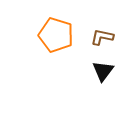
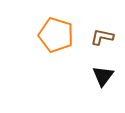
black triangle: moved 5 px down
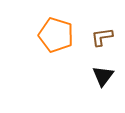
brown L-shape: rotated 20 degrees counterclockwise
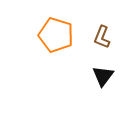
brown L-shape: rotated 60 degrees counterclockwise
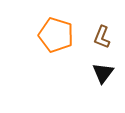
black triangle: moved 3 px up
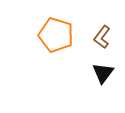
brown L-shape: rotated 15 degrees clockwise
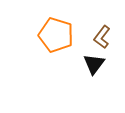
black triangle: moved 9 px left, 9 px up
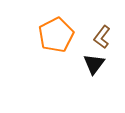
orange pentagon: rotated 28 degrees clockwise
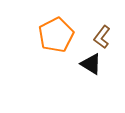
black triangle: moved 3 px left; rotated 35 degrees counterclockwise
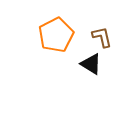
brown L-shape: rotated 130 degrees clockwise
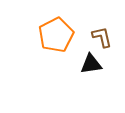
black triangle: rotated 40 degrees counterclockwise
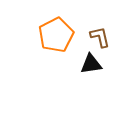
brown L-shape: moved 2 px left
